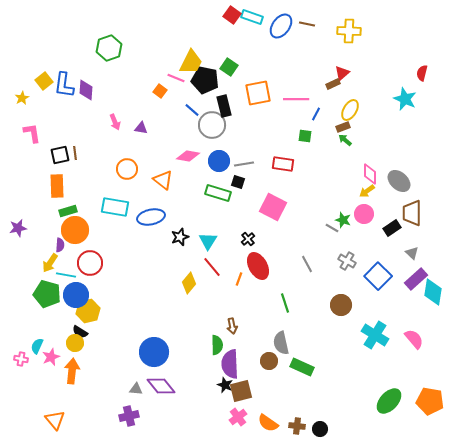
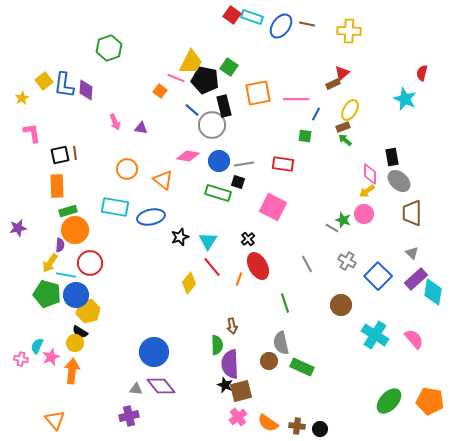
black rectangle at (392, 228): moved 71 px up; rotated 66 degrees counterclockwise
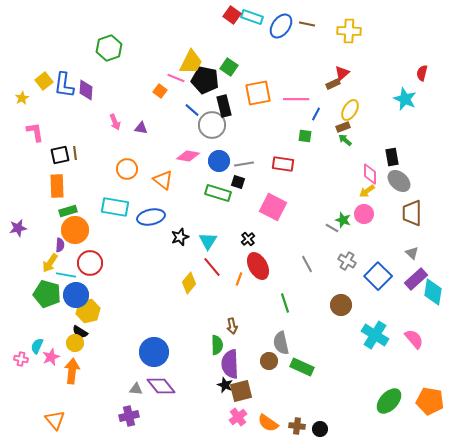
pink L-shape at (32, 133): moved 3 px right, 1 px up
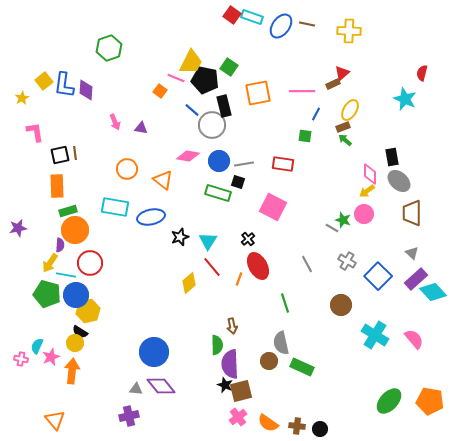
pink line at (296, 99): moved 6 px right, 8 px up
yellow diamond at (189, 283): rotated 10 degrees clockwise
cyan diamond at (433, 292): rotated 52 degrees counterclockwise
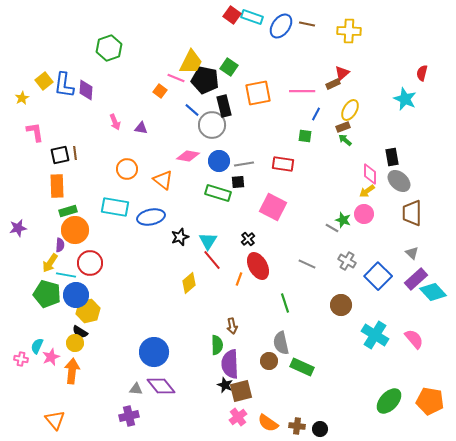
black square at (238, 182): rotated 24 degrees counterclockwise
gray line at (307, 264): rotated 36 degrees counterclockwise
red line at (212, 267): moved 7 px up
